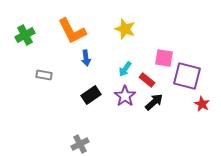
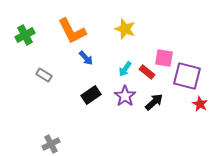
blue arrow: rotated 35 degrees counterclockwise
gray rectangle: rotated 21 degrees clockwise
red rectangle: moved 8 px up
red star: moved 2 px left
gray cross: moved 29 px left
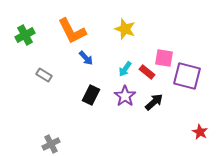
black rectangle: rotated 30 degrees counterclockwise
red star: moved 28 px down
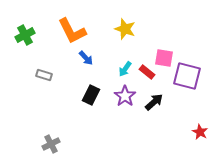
gray rectangle: rotated 14 degrees counterclockwise
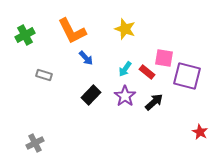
black rectangle: rotated 18 degrees clockwise
gray cross: moved 16 px left, 1 px up
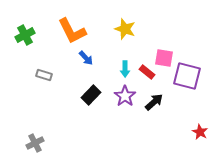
cyan arrow: rotated 35 degrees counterclockwise
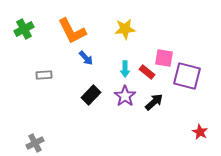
yellow star: rotated 25 degrees counterclockwise
green cross: moved 1 px left, 6 px up
gray rectangle: rotated 21 degrees counterclockwise
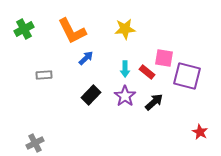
blue arrow: rotated 91 degrees counterclockwise
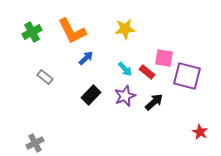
green cross: moved 8 px right, 3 px down
cyan arrow: rotated 42 degrees counterclockwise
gray rectangle: moved 1 px right, 2 px down; rotated 42 degrees clockwise
purple star: rotated 15 degrees clockwise
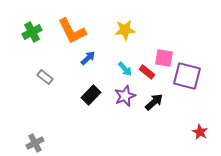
yellow star: moved 1 px down
blue arrow: moved 2 px right
